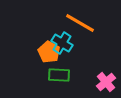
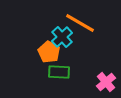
cyan cross: moved 6 px up; rotated 15 degrees clockwise
green rectangle: moved 3 px up
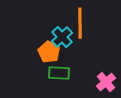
orange line: rotated 60 degrees clockwise
green rectangle: moved 1 px down
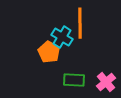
cyan cross: rotated 15 degrees counterclockwise
green rectangle: moved 15 px right, 7 px down
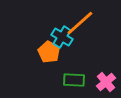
orange line: rotated 48 degrees clockwise
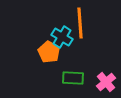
orange line: rotated 52 degrees counterclockwise
green rectangle: moved 1 px left, 2 px up
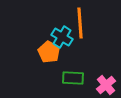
pink cross: moved 3 px down
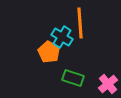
green rectangle: rotated 15 degrees clockwise
pink cross: moved 2 px right, 1 px up
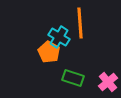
cyan cross: moved 3 px left
pink cross: moved 2 px up
